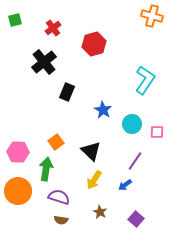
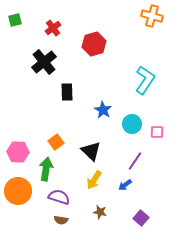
black rectangle: rotated 24 degrees counterclockwise
brown star: rotated 16 degrees counterclockwise
purple square: moved 5 px right, 1 px up
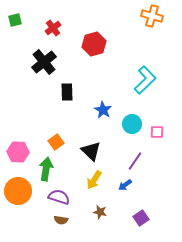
cyan L-shape: rotated 12 degrees clockwise
purple square: rotated 14 degrees clockwise
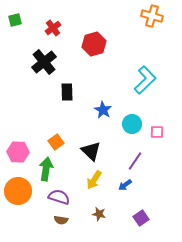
brown star: moved 1 px left, 2 px down
